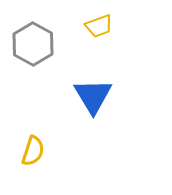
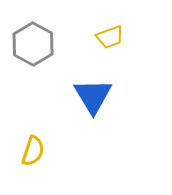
yellow trapezoid: moved 11 px right, 11 px down
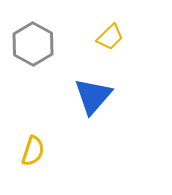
yellow trapezoid: rotated 24 degrees counterclockwise
blue triangle: rotated 12 degrees clockwise
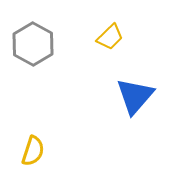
blue triangle: moved 42 px right
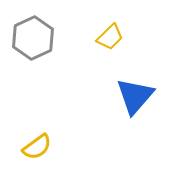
gray hexagon: moved 6 px up; rotated 6 degrees clockwise
yellow semicircle: moved 4 px right, 4 px up; rotated 36 degrees clockwise
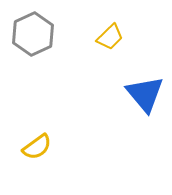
gray hexagon: moved 4 px up
blue triangle: moved 10 px right, 2 px up; rotated 21 degrees counterclockwise
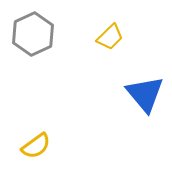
yellow semicircle: moved 1 px left, 1 px up
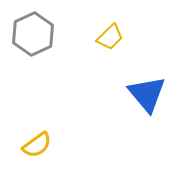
blue triangle: moved 2 px right
yellow semicircle: moved 1 px right, 1 px up
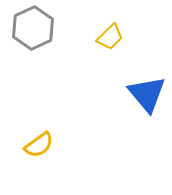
gray hexagon: moved 6 px up
yellow semicircle: moved 2 px right
